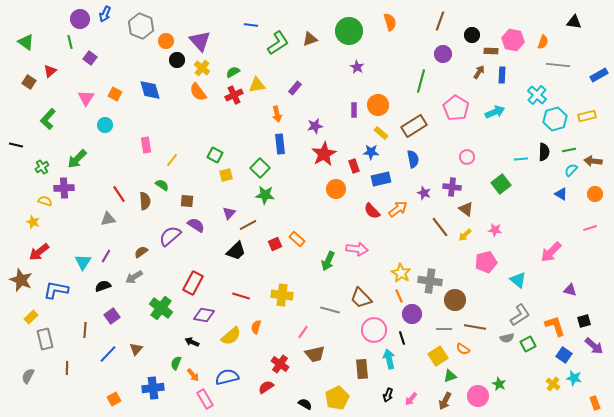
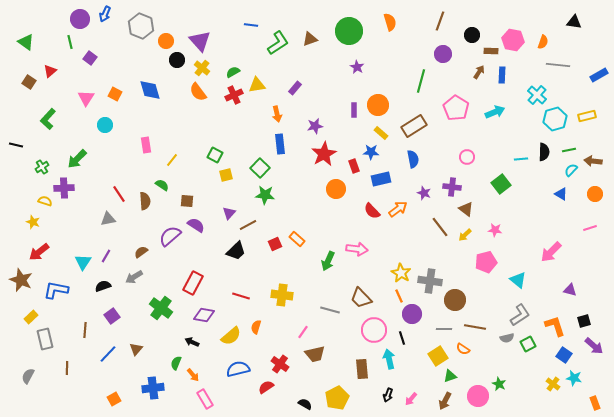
blue semicircle at (227, 377): moved 11 px right, 8 px up
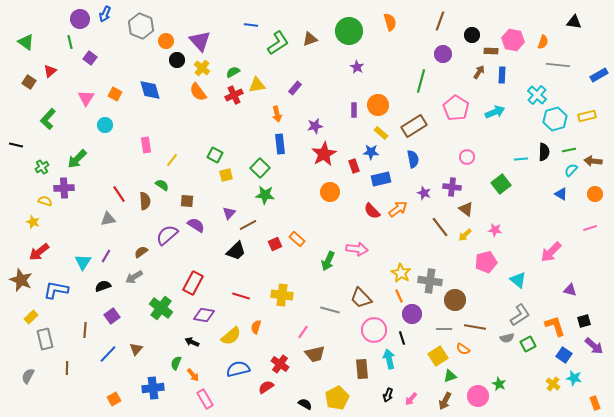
orange circle at (336, 189): moved 6 px left, 3 px down
purple semicircle at (170, 236): moved 3 px left, 1 px up
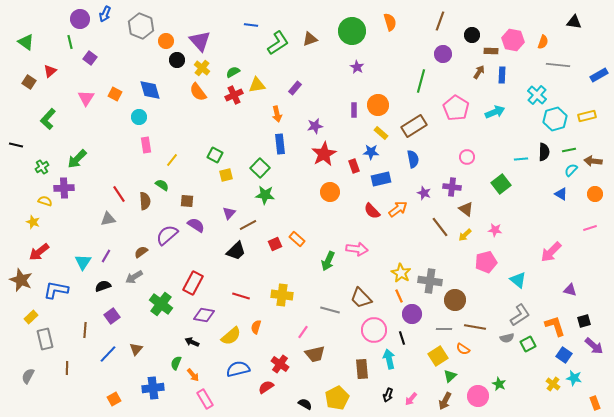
green circle at (349, 31): moved 3 px right
cyan circle at (105, 125): moved 34 px right, 8 px up
green cross at (161, 308): moved 4 px up
green triangle at (450, 376): rotated 24 degrees counterclockwise
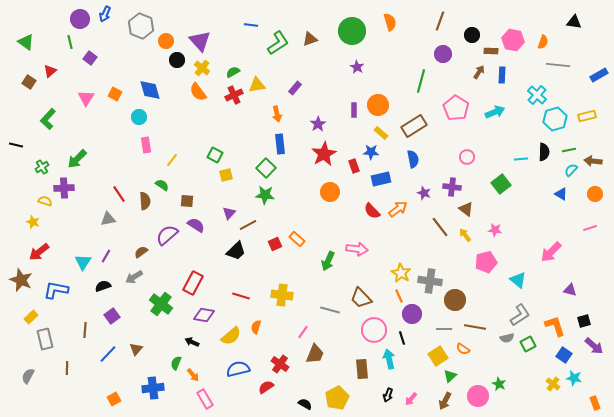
purple star at (315, 126): moved 3 px right, 2 px up; rotated 21 degrees counterclockwise
green square at (260, 168): moved 6 px right
yellow arrow at (465, 235): rotated 96 degrees clockwise
brown trapezoid at (315, 354): rotated 55 degrees counterclockwise
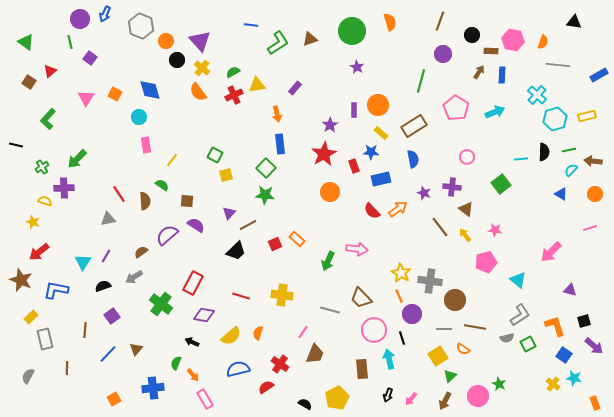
purple star at (318, 124): moved 12 px right, 1 px down
orange semicircle at (256, 327): moved 2 px right, 6 px down
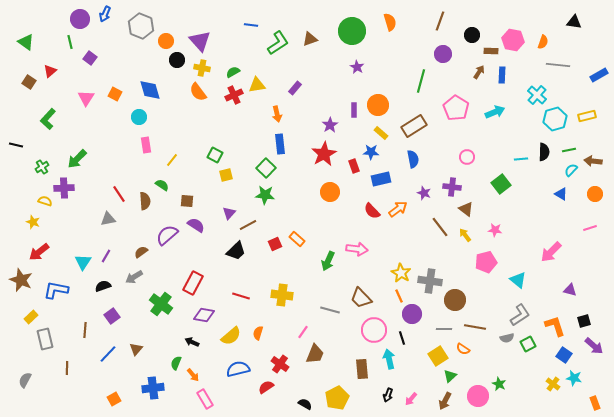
yellow cross at (202, 68): rotated 28 degrees counterclockwise
gray semicircle at (28, 376): moved 3 px left, 4 px down
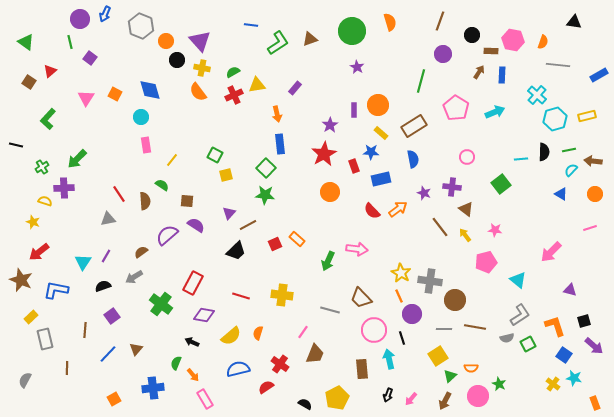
cyan circle at (139, 117): moved 2 px right
orange semicircle at (463, 349): moved 8 px right, 19 px down; rotated 32 degrees counterclockwise
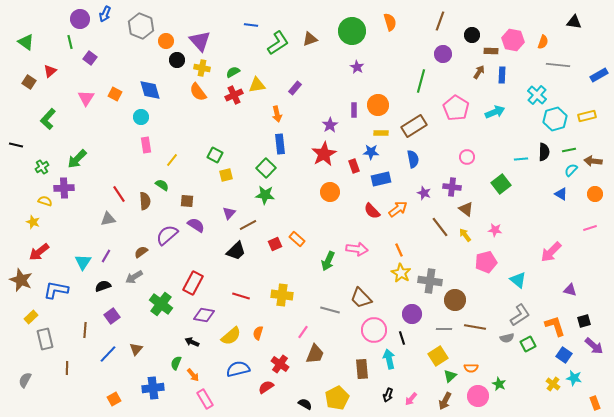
yellow rectangle at (381, 133): rotated 40 degrees counterclockwise
orange line at (399, 296): moved 46 px up
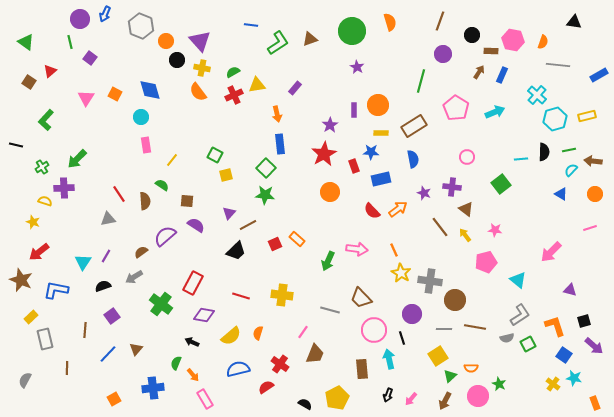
blue rectangle at (502, 75): rotated 21 degrees clockwise
green L-shape at (48, 119): moved 2 px left, 1 px down
purple semicircle at (167, 235): moved 2 px left, 1 px down
orange line at (399, 250): moved 5 px left
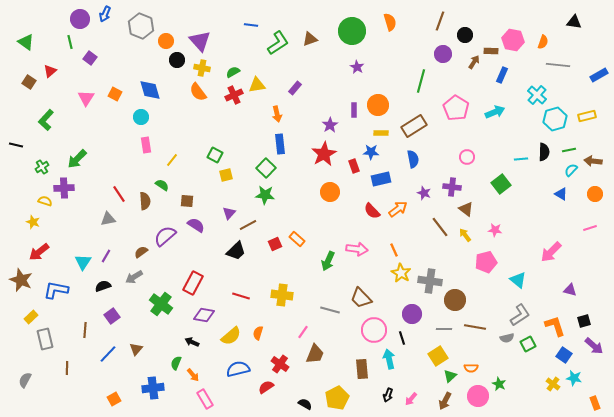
black circle at (472, 35): moved 7 px left
brown arrow at (479, 72): moved 5 px left, 10 px up
